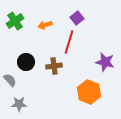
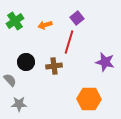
orange hexagon: moved 7 px down; rotated 20 degrees counterclockwise
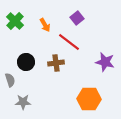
green cross: rotated 12 degrees counterclockwise
orange arrow: rotated 104 degrees counterclockwise
red line: rotated 70 degrees counterclockwise
brown cross: moved 2 px right, 3 px up
gray semicircle: rotated 24 degrees clockwise
gray star: moved 4 px right, 2 px up
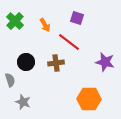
purple square: rotated 32 degrees counterclockwise
gray star: rotated 21 degrees clockwise
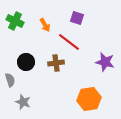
green cross: rotated 18 degrees counterclockwise
orange hexagon: rotated 10 degrees counterclockwise
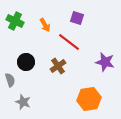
brown cross: moved 2 px right, 3 px down; rotated 28 degrees counterclockwise
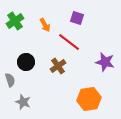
green cross: rotated 30 degrees clockwise
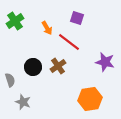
orange arrow: moved 2 px right, 3 px down
black circle: moved 7 px right, 5 px down
orange hexagon: moved 1 px right
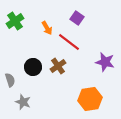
purple square: rotated 16 degrees clockwise
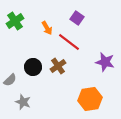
gray semicircle: rotated 64 degrees clockwise
